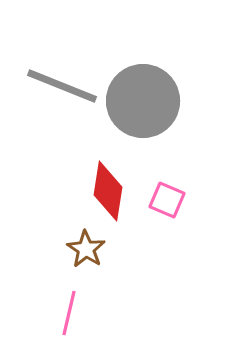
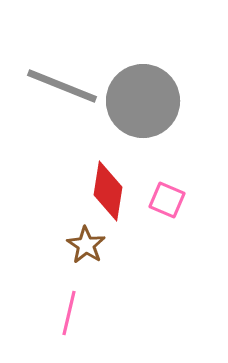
brown star: moved 4 px up
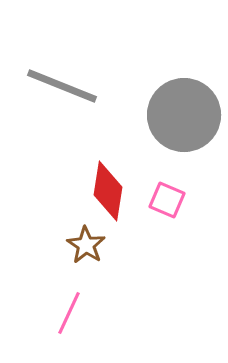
gray circle: moved 41 px right, 14 px down
pink line: rotated 12 degrees clockwise
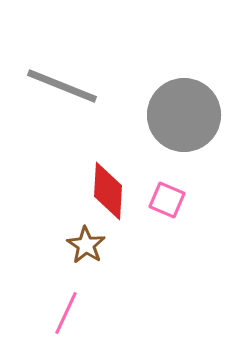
red diamond: rotated 6 degrees counterclockwise
pink line: moved 3 px left
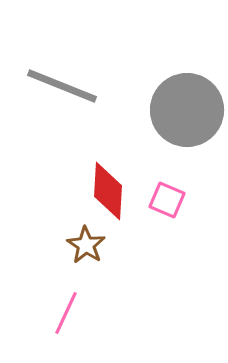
gray circle: moved 3 px right, 5 px up
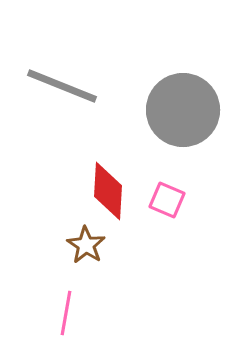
gray circle: moved 4 px left
pink line: rotated 15 degrees counterclockwise
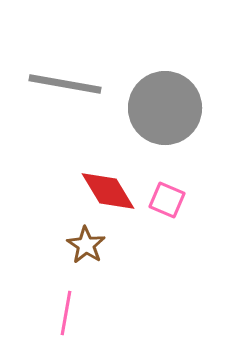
gray line: moved 3 px right, 2 px up; rotated 12 degrees counterclockwise
gray circle: moved 18 px left, 2 px up
red diamond: rotated 34 degrees counterclockwise
